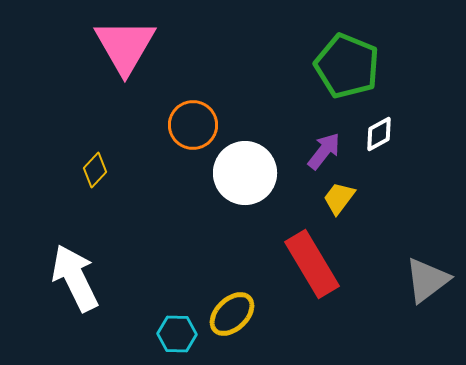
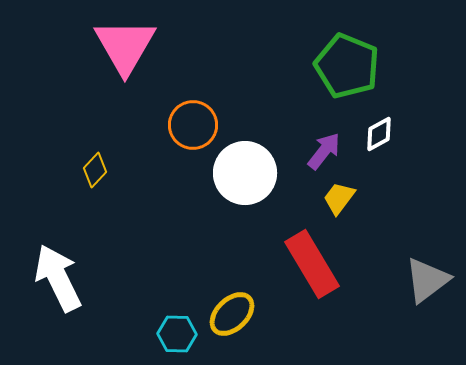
white arrow: moved 17 px left
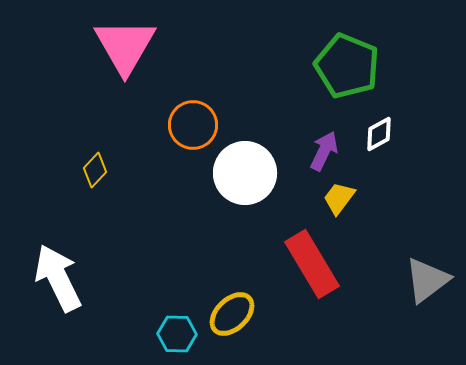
purple arrow: rotated 12 degrees counterclockwise
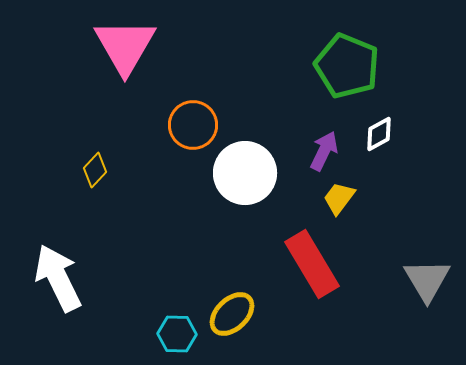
gray triangle: rotated 24 degrees counterclockwise
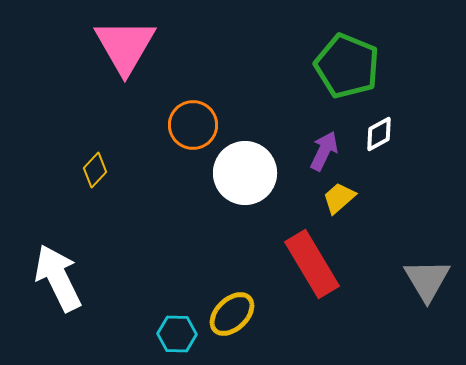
yellow trapezoid: rotated 12 degrees clockwise
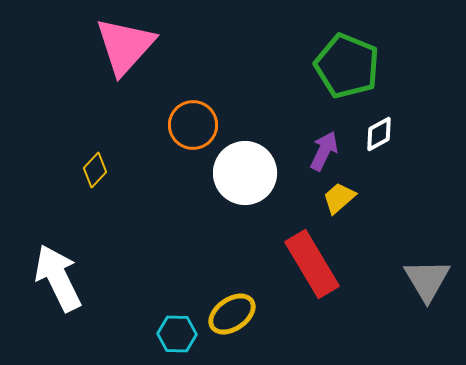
pink triangle: rotated 12 degrees clockwise
yellow ellipse: rotated 9 degrees clockwise
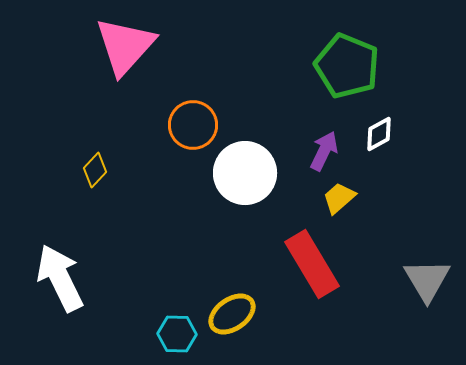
white arrow: moved 2 px right
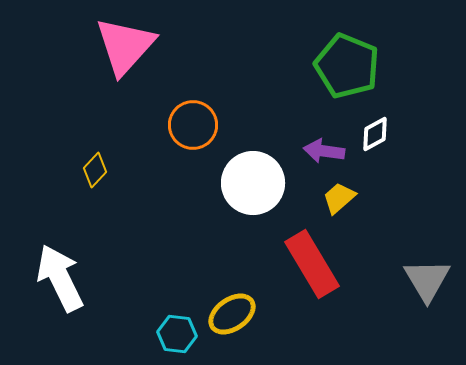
white diamond: moved 4 px left
purple arrow: rotated 108 degrees counterclockwise
white circle: moved 8 px right, 10 px down
cyan hexagon: rotated 6 degrees clockwise
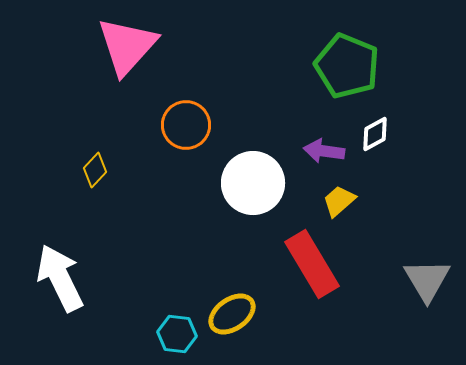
pink triangle: moved 2 px right
orange circle: moved 7 px left
yellow trapezoid: moved 3 px down
